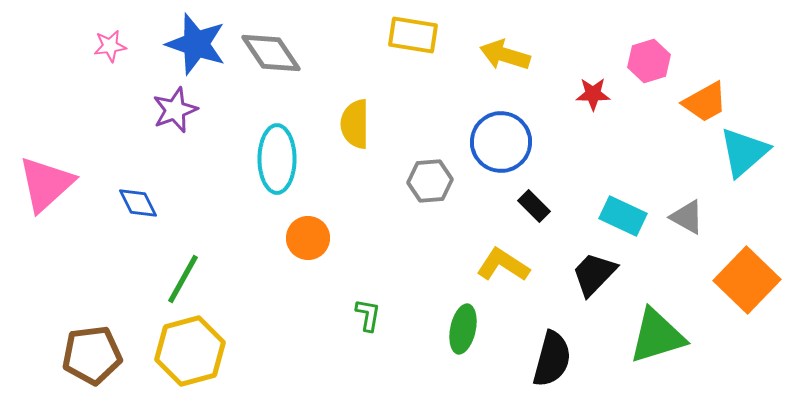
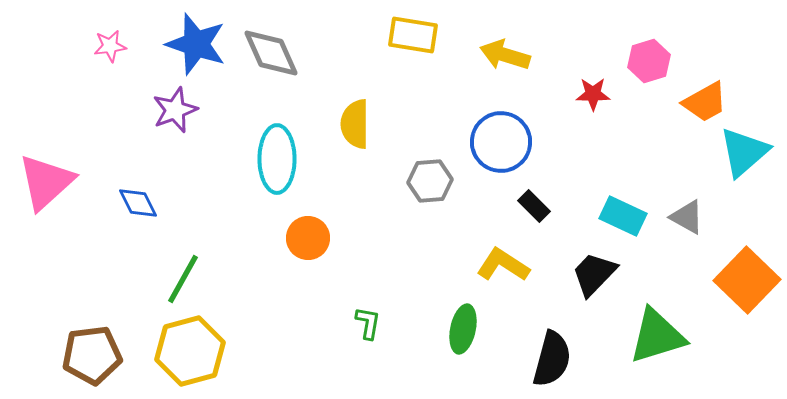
gray diamond: rotated 10 degrees clockwise
pink triangle: moved 2 px up
green L-shape: moved 8 px down
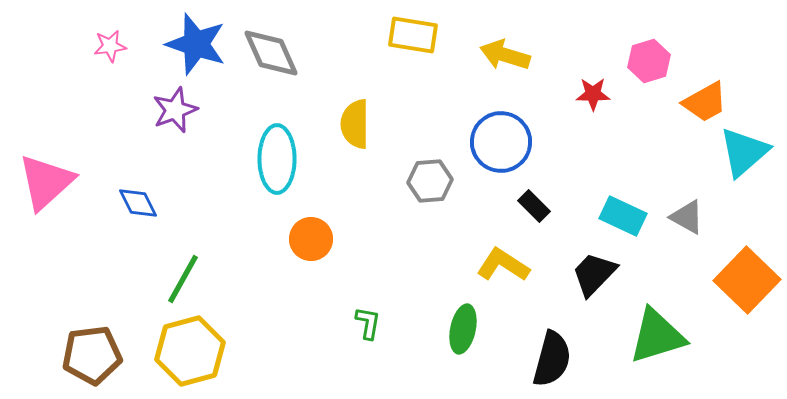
orange circle: moved 3 px right, 1 px down
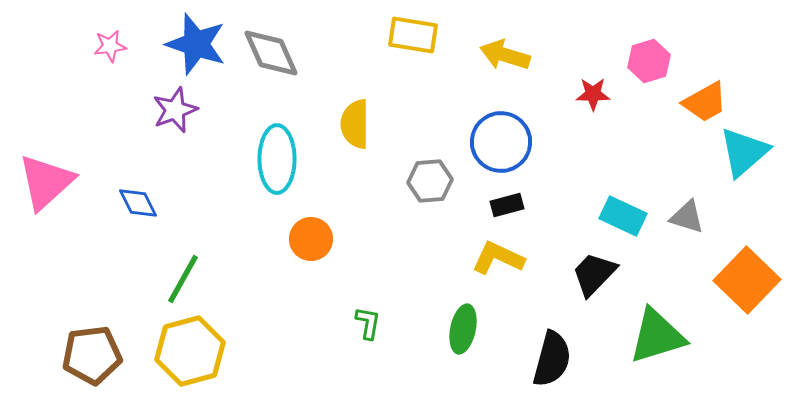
black rectangle: moved 27 px left, 1 px up; rotated 60 degrees counterclockwise
gray triangle: rotated 12 degrees counterclockwise
yellow L-shape: moved 5 px left, 7 px up; rotated 8 degrees counterclockwise
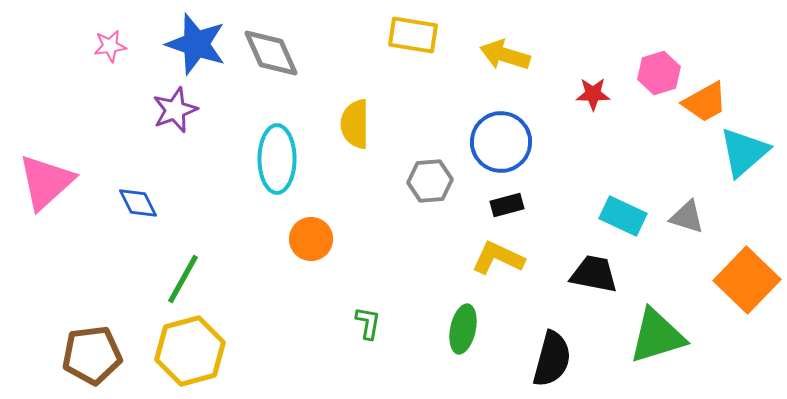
pink hexagon: moved 10 px right, 12 px down
black trapezoid: rotated 57 degrees clockwise
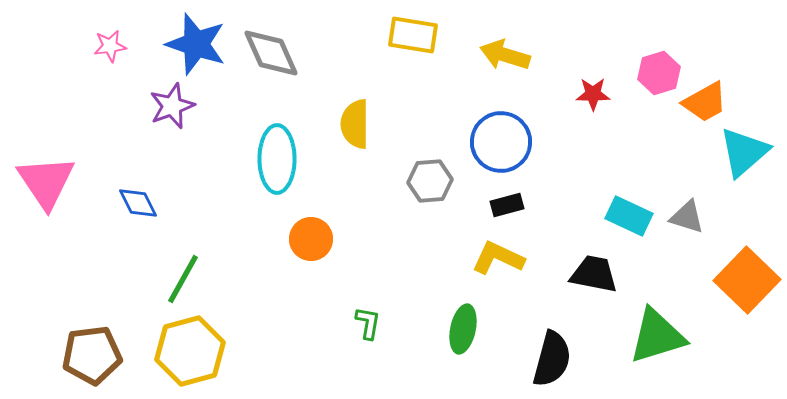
purple star: moved 3 px left, 4 px up
pink triangle: rotated 22 degrees counterclockwise
cyan rectangle: moved 6 px right
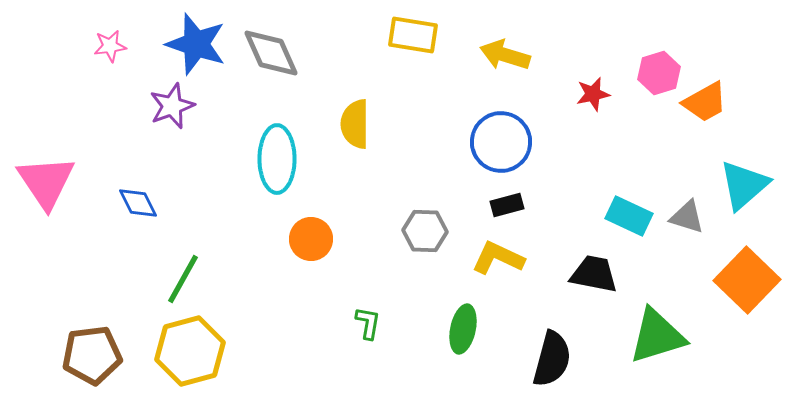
red star: rotated 12 degrees counterclockwise
cyan triangle: moved 33 px down
gray hexagon: moved 5 px left, 50 px down; rotated 6 degrees clockwise
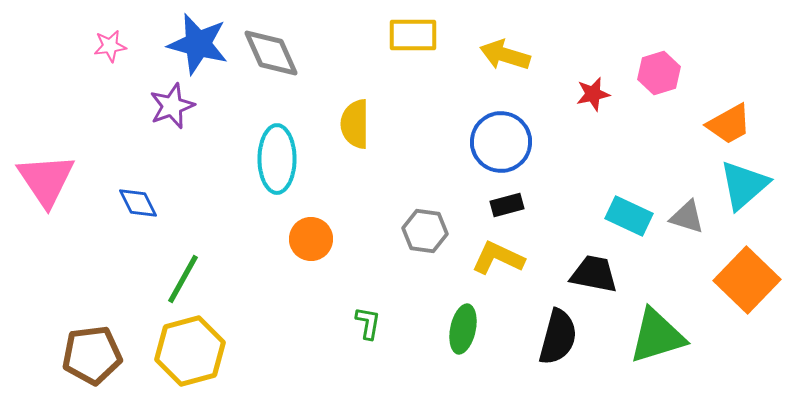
yellow rectangle: rotated 9 degrees counterclockwise
blue star: moved 2 px right; rotated 4 degrees counterclockwise
orange trapezoid: moved 24 px right, 22 px down
pink triangle: moved 2 px up
gray hexagon: rotated 6 degrees clockwise
black semicircle: moved 6 px right, 22 px up
